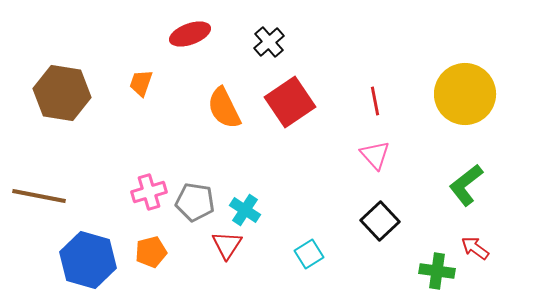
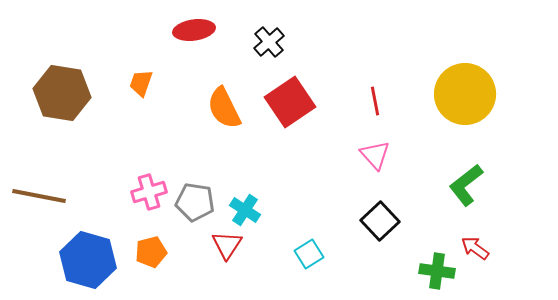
red ellipse: moved 4 px right, 4 px up; rotated 12 degrees clockwise
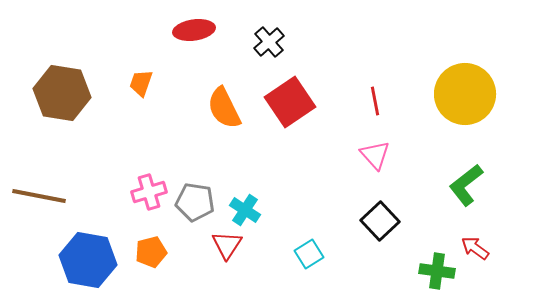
blue hexagon: rotated 6 degrees counterclockwise
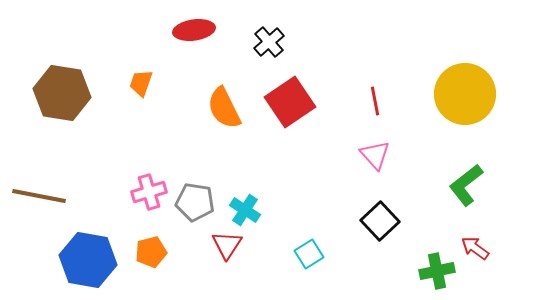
green cross: rotated 20 degrees counterclockwise
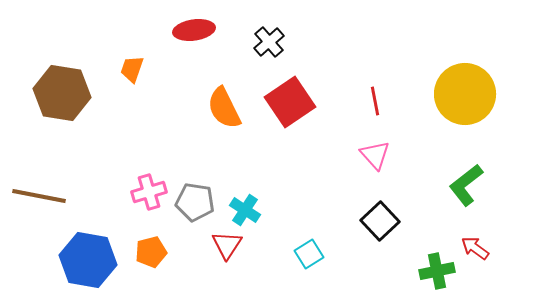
orange trapezoid: moved 9 px left, 14 px up
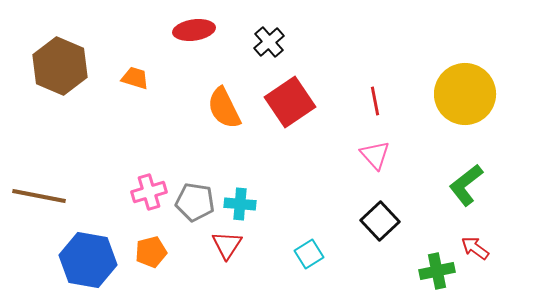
orange trapezoid: moved 3 px right, 9 px down; rotated 88 degrees clockwise
brown hexagon: moved 2 px left, 27 px up; rotated 14 degrees clockwise
cyan cross: moved 5 px left, 6 px up; rotated 28 degrees counterclockwise
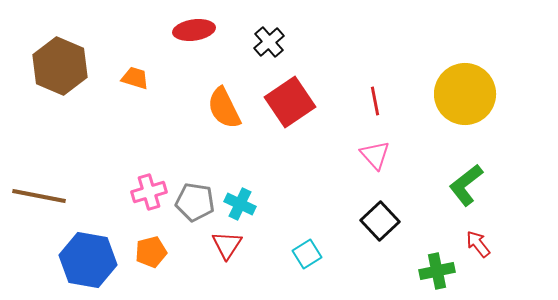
cyan cross: rotated 20 degrees clockwise
red arrow: moved 3 px right, 4 px up; rotated 16 degrees clockwise
cyan square: moved 2 px left
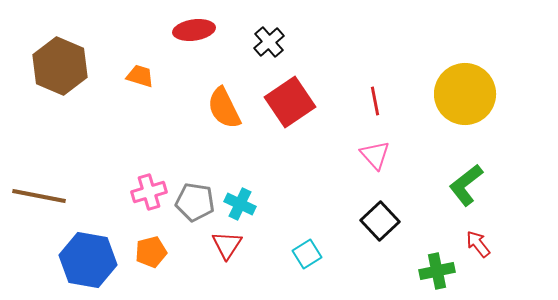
orange trapezoid: moved 5 px right, 2 px up
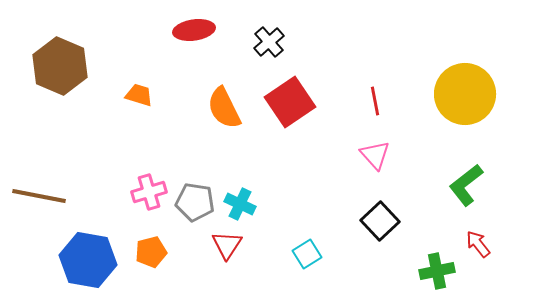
orange trapezoid: moved 1 px left, 19 px down
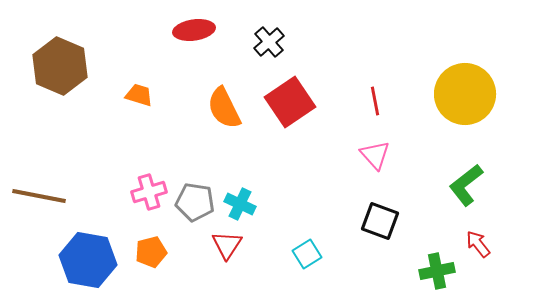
black square: rotated 27 degrees counterclockwise
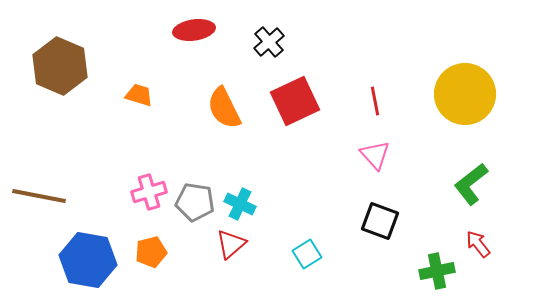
red square: moved 5 px right, 1 px up; rotated 9 degrees clockwise
green L-shape: moved 5 px right, 1 px up
red triangle: moved 4 px right, 1 px up; rotated 16 degrees clockwise
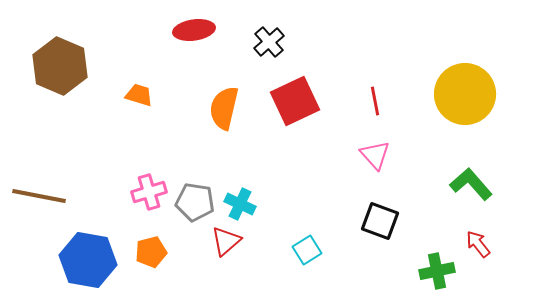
orange semicircle: rotated 39 degrees clockwise
green L-shape: rotated 87 degrees clockwise
red triangle: moved 5 px left, 3 px up
cyan square: moved 4 px up
